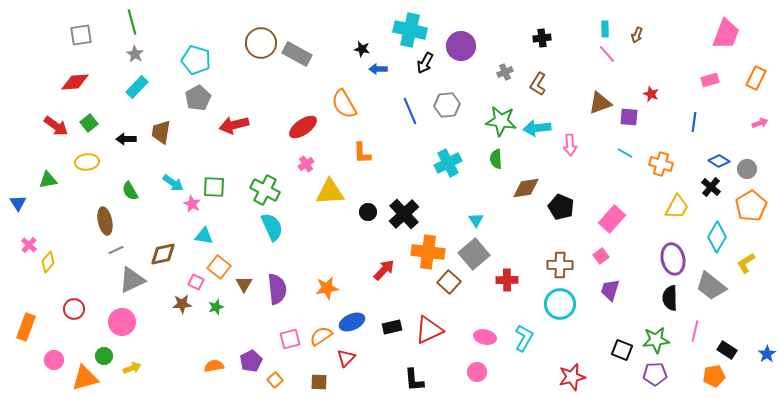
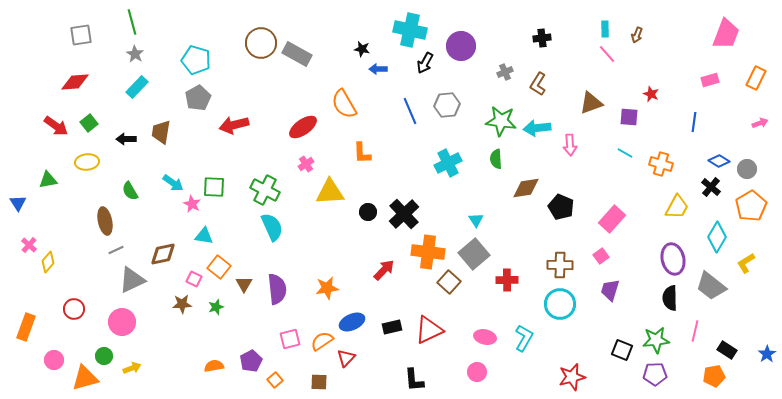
brown triangle at (600, 103): moved 9 px left
pink square at (196, 282): moved 2 px left, 3 px up
orange semicircle at (321, 336): moved 1 px right, 5 px down
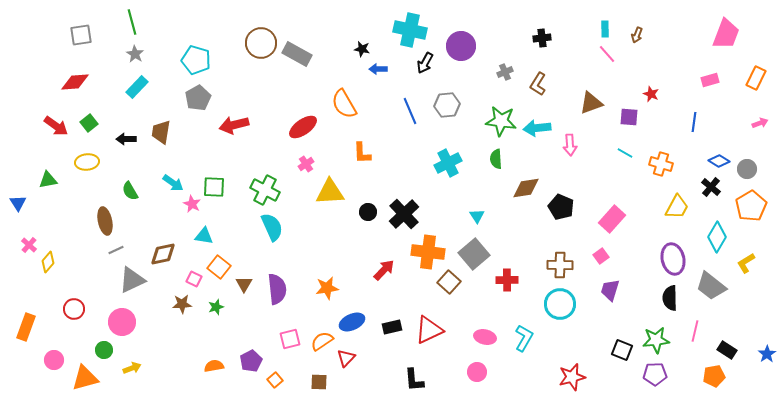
cyan triangle at (476, 220): moved 1 px right, 4 px up
green circle at (104, 356): moved 6 px up
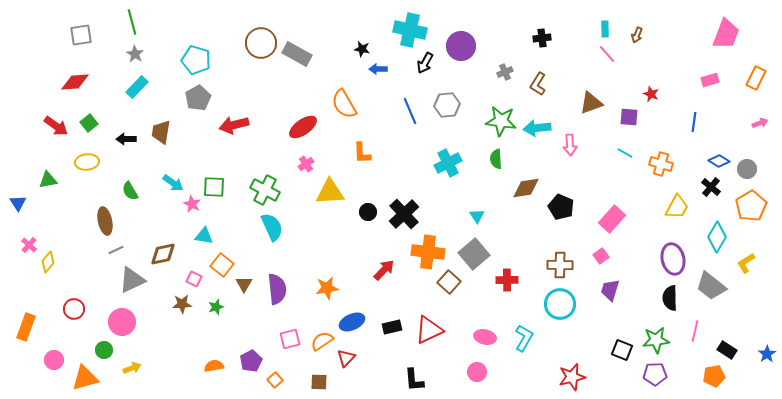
orange square at (219, 267): moved 3 px right, 2 px up
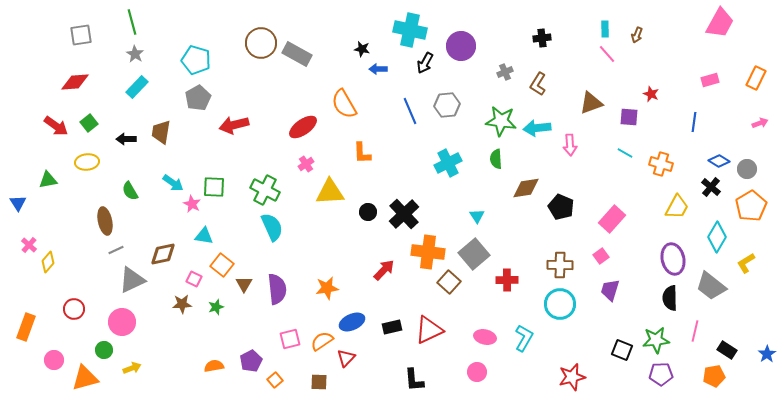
pink trapezoid at (726, 34): moved 6 px left, 11 px up; rotated 8 degrees clockwise
purple pentagon at (655, 374): moved 6 px right
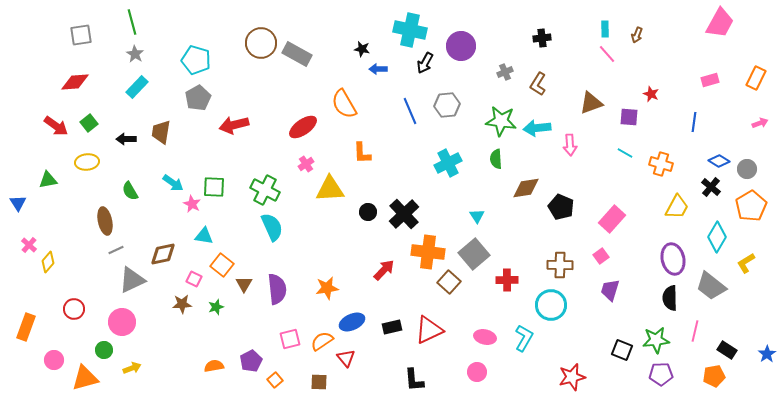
yellow triangle at (330, 192): moved 3 px up
cyan circle at (560, 304): moved 9 px left, 1 px down
red triangle at (346, 358): rotated 24 degrees counterclockwise
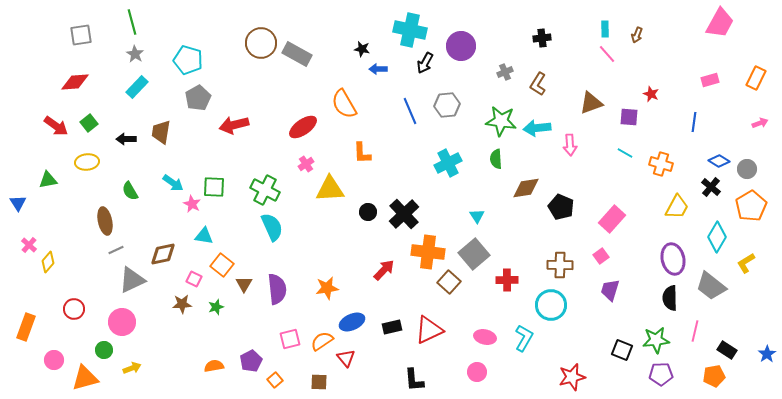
cyan pentagon at (196, 60): moved 8 px left
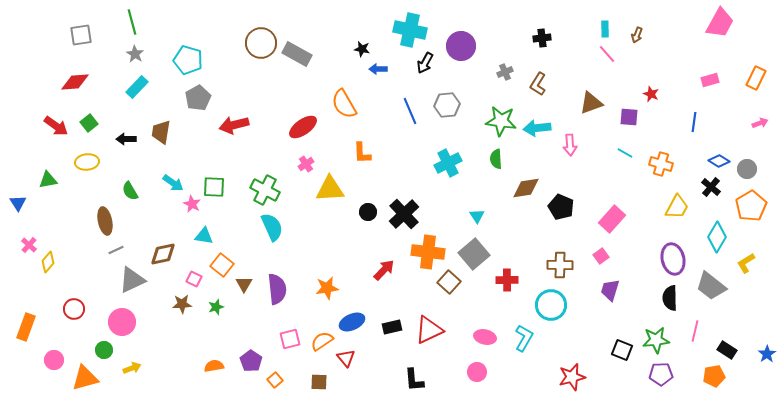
purple pentagon at (251, 361): rotated 10 degrees counterclockwise
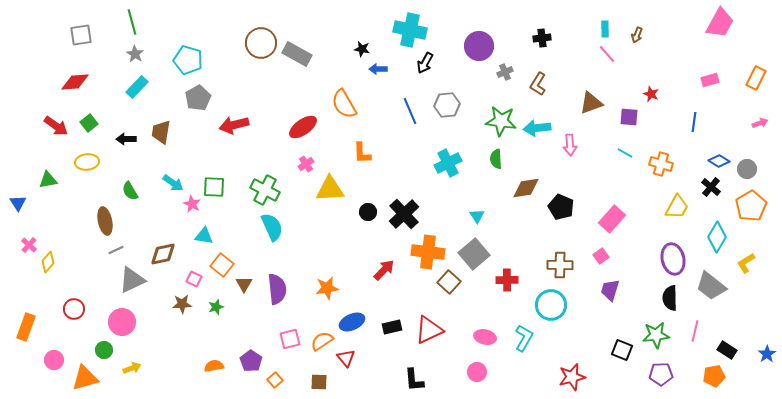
purple circle at (461, 46): moved 18 px right
green star at (656, 340): moved 5 px up
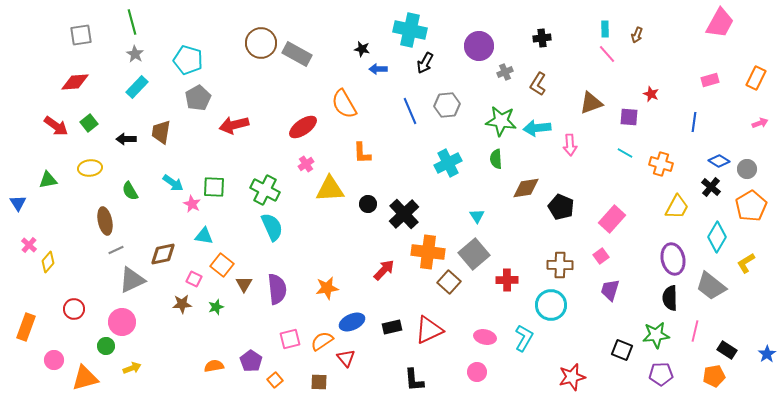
yellow ellipse at (87, 162): moved 3 px right, 6 px down
black circle at (368, 212): moved 8 px up
green circle at (104, 350): moved 2 px right, 4 px up
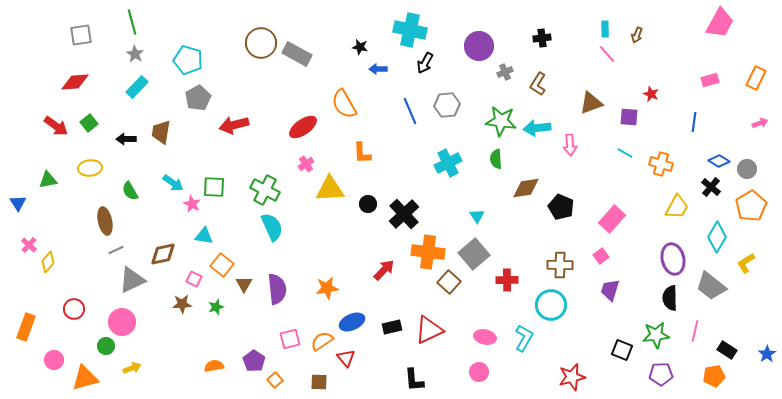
black star at (362, 49): moved 2 px left, 2 px up
purple pentagon at (251, 361): moved 3 px right
pink circle at (477, 372): moved 2 px right
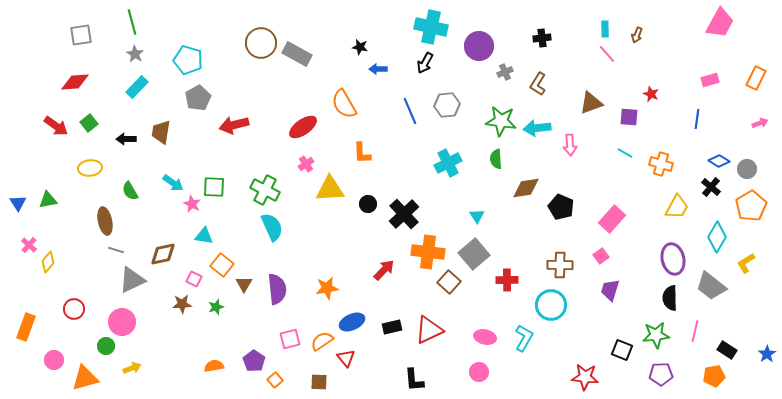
cyan cross at (410, 30): moved 21 px right, 3 px up
blue line at (694, 122): moved 3 px right, 3 px up
green triangle at (48, 180): moved 20 px down
gray line at (116, 250): rotated 42 degrees clockwise
red star at (572, 377): moved 13 px right; rotated 20 degrees clockwise
